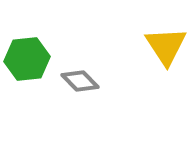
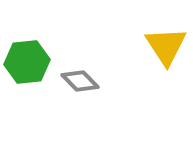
green hexagon: moved 3 px down
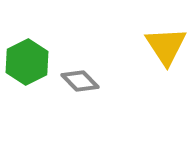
green hexagon: rotated 21 degrees counterclockwise
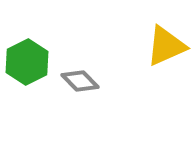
yellow triangle: rotated 39 degrees clockwise
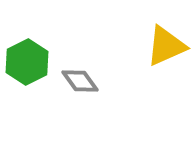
gray diamond: rotated 9 degrees clockwise
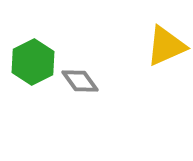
green hexagon: moved 6 px right
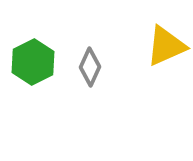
gray diamond: moved 10 px right, 14 px up; rotated 60 degrees clockwise
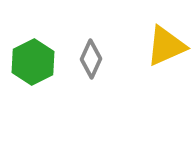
gray diamond: moved 1 px right, 8 px up
